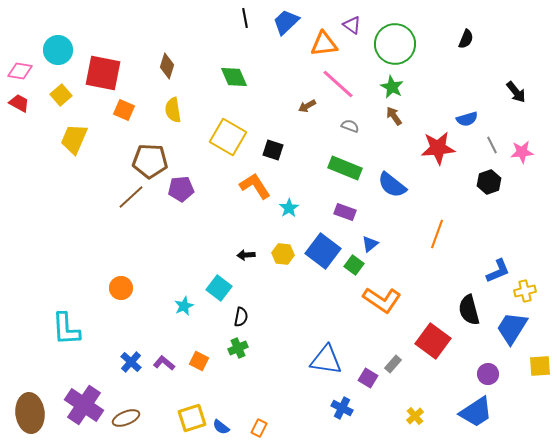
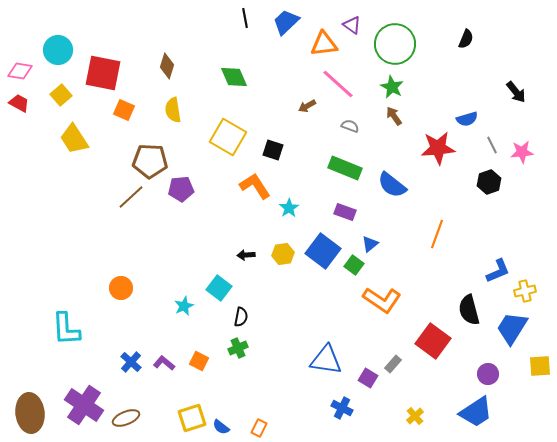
yellow trapezoid at (74, 139): rotated 56 degrees counterclockwise
yellow hexagon at (283, 254): rotated 15 degrees counterclockwise
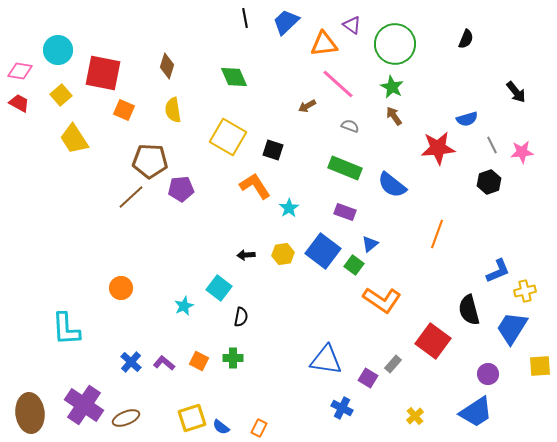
green cross at (238, 348): moved 5 px left, 10 px down; rotated 24 degrees clockwise
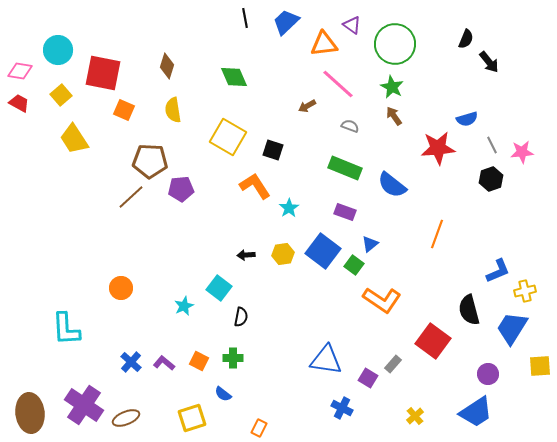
black arrow at (516, 92): moved 27 px left, 30 px up
black hexagon at (489, 182): moved 2 px right, 3 px up
blue semicircle at (221, 427): moved 2 px right, 33 px up
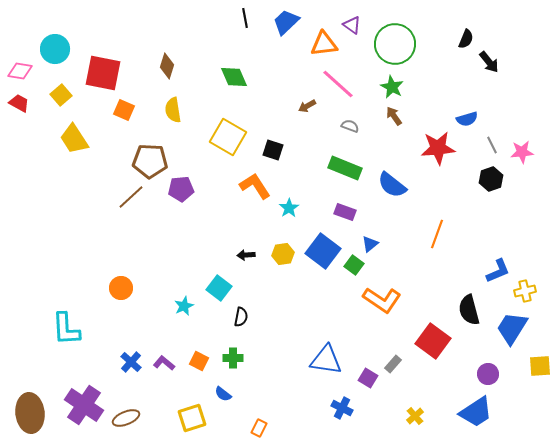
cyan circle at (58, 50): moved 3 px left, 1 px up
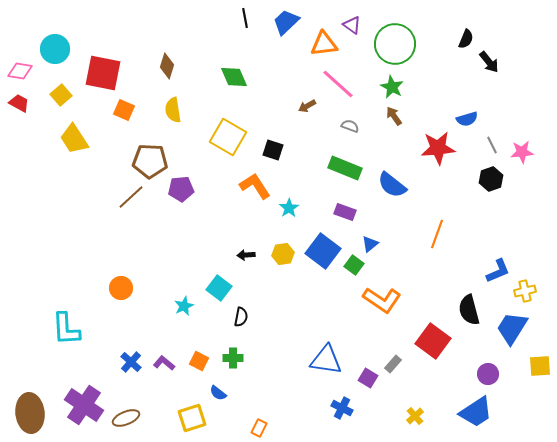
blue semicircle at (223, 394): moved 5 px left, 1 px up
